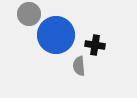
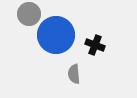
black cross: rotated 12 degrees clockwise
gray semicircle: moved 5 px left, 8 px down
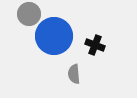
blue circle: moved 2 px left, 1 px down
